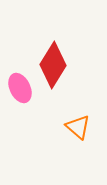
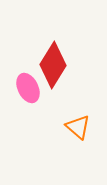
pink ellipse: moved 8 px right
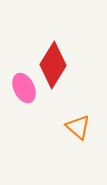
pink ellipse: moved 4 px left
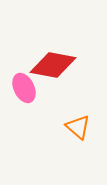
red diamond: rotated 69 degrees clockwise
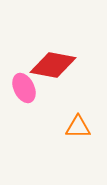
orange triangle: rotated 40 degrees counterclockwise
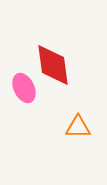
red diamond: rotated 72 degrees clockwise
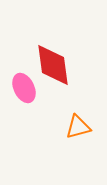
orange triangle: rotated 16 degrees counterclockwise
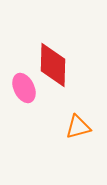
red diamond: rotated 9 degrees clockwise
